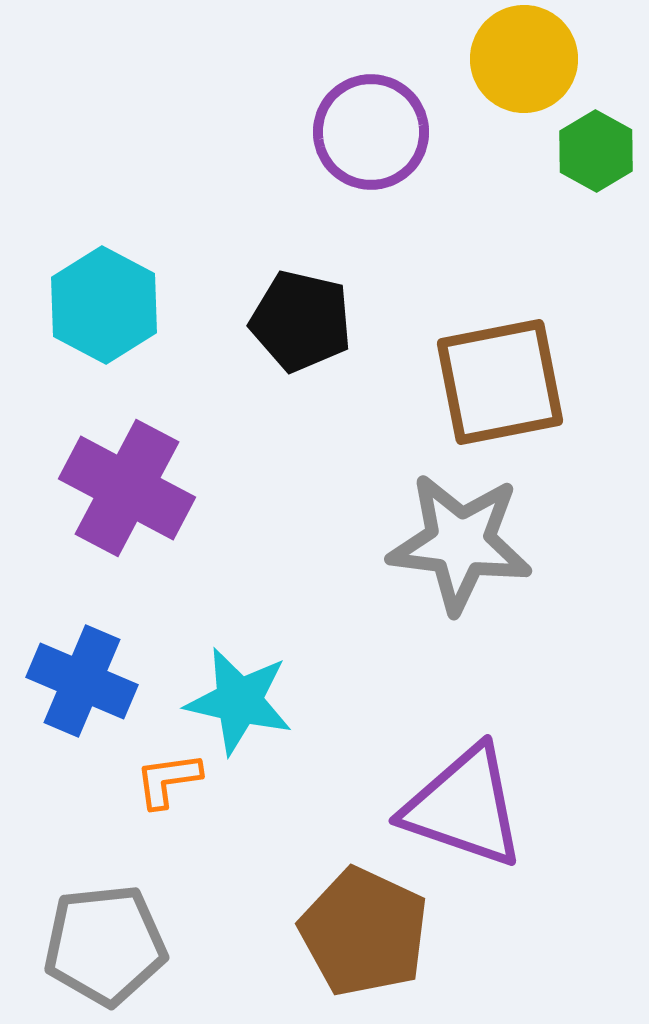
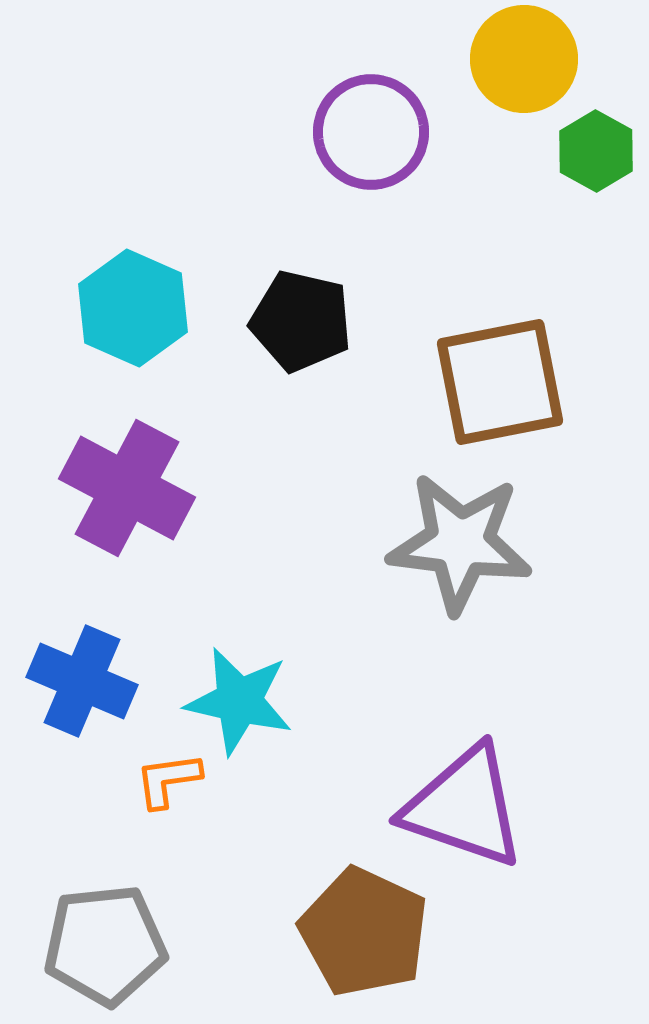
cyan hexagon: moved 29 px right, 3 px down; rotated 4 degrees counterclockwise
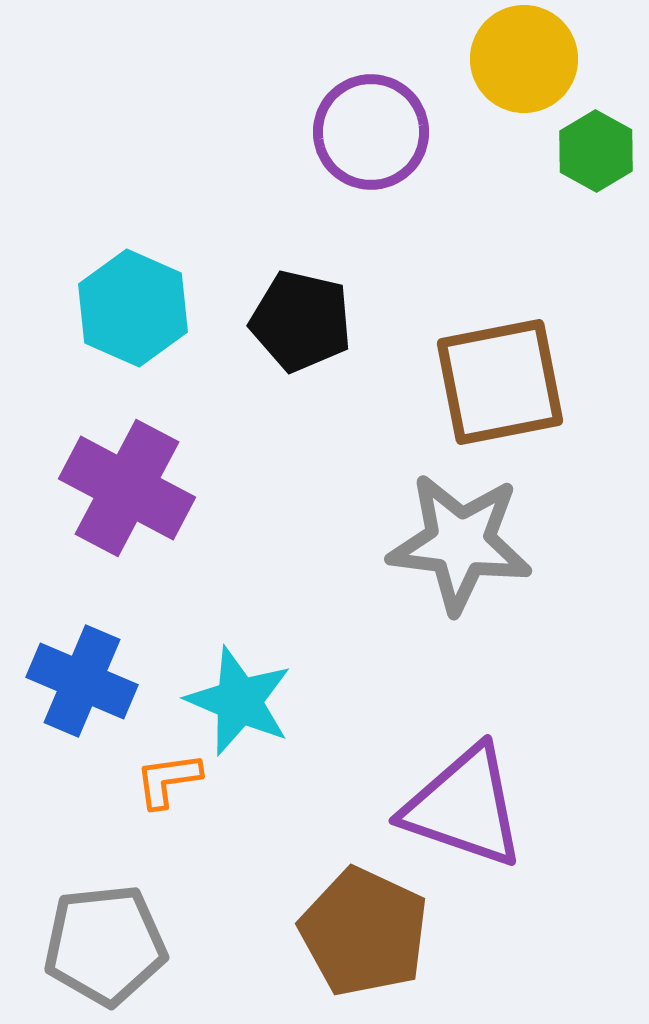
cyan star: rotated 10 degrees clockwise
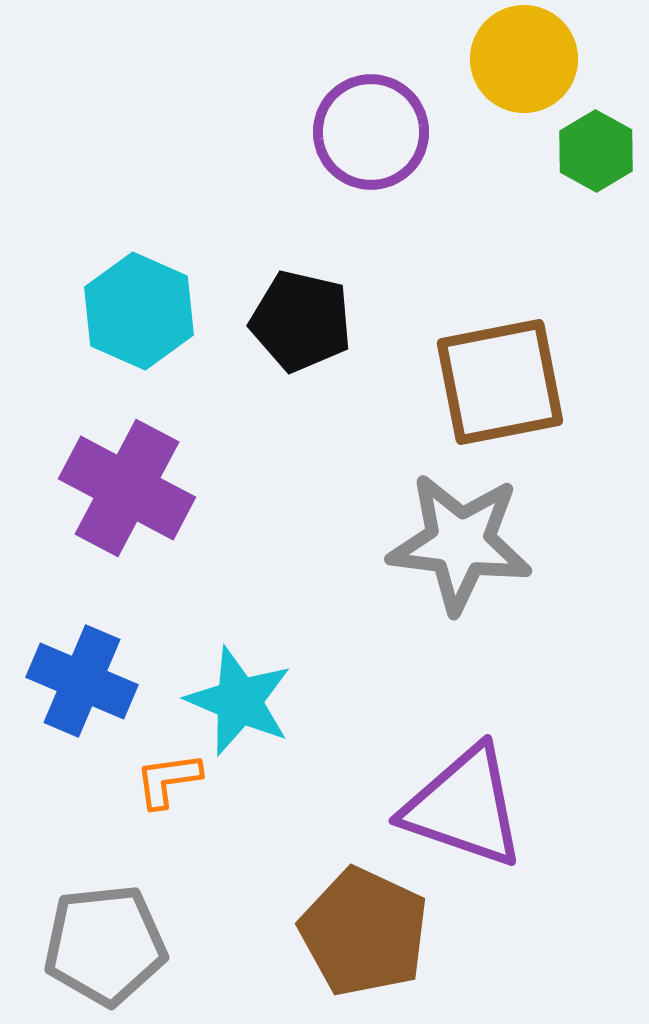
cyan hexagon: moved 6 px right, 3 px down
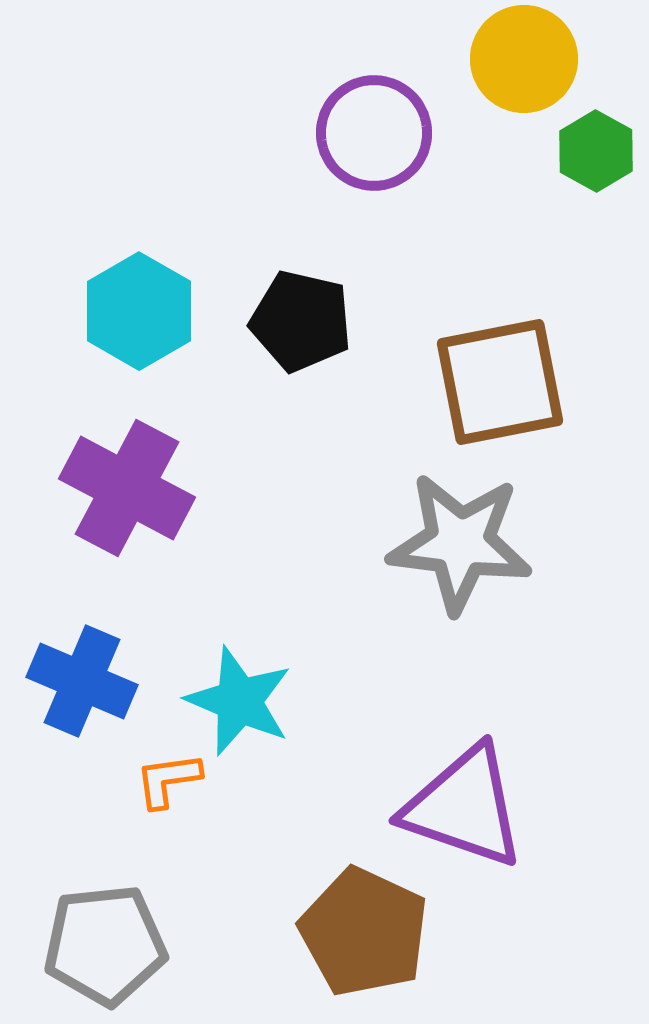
purple circle: moved 3 px right, 1 px down
cyan hexagon: rotated 6 degrees clockwise
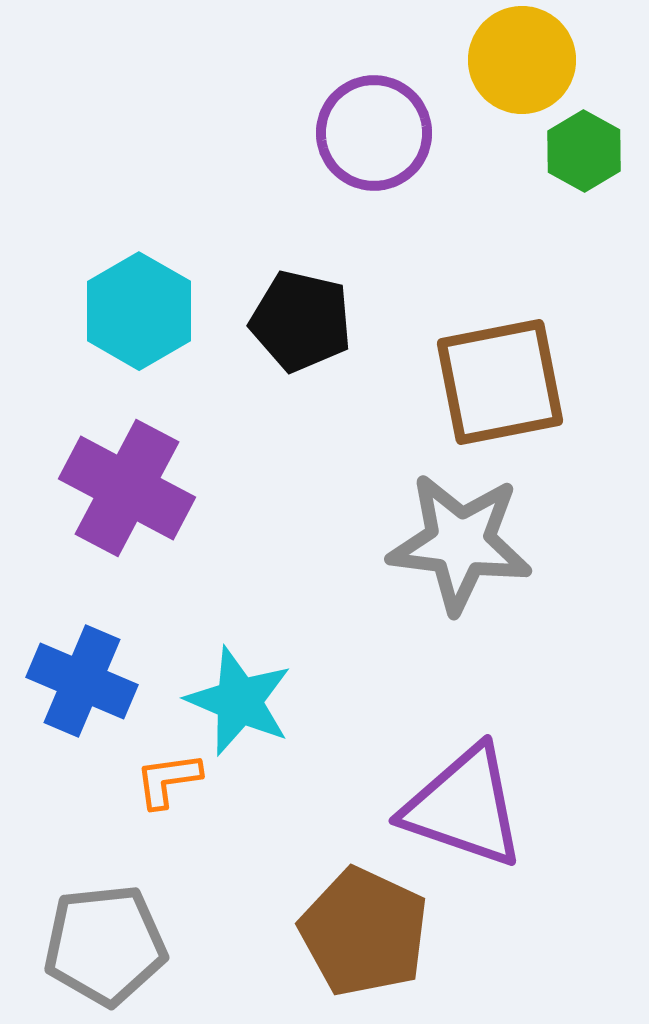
yellow circle: moved 2 px left, 1 px down
green hexagon: moved 12 px left
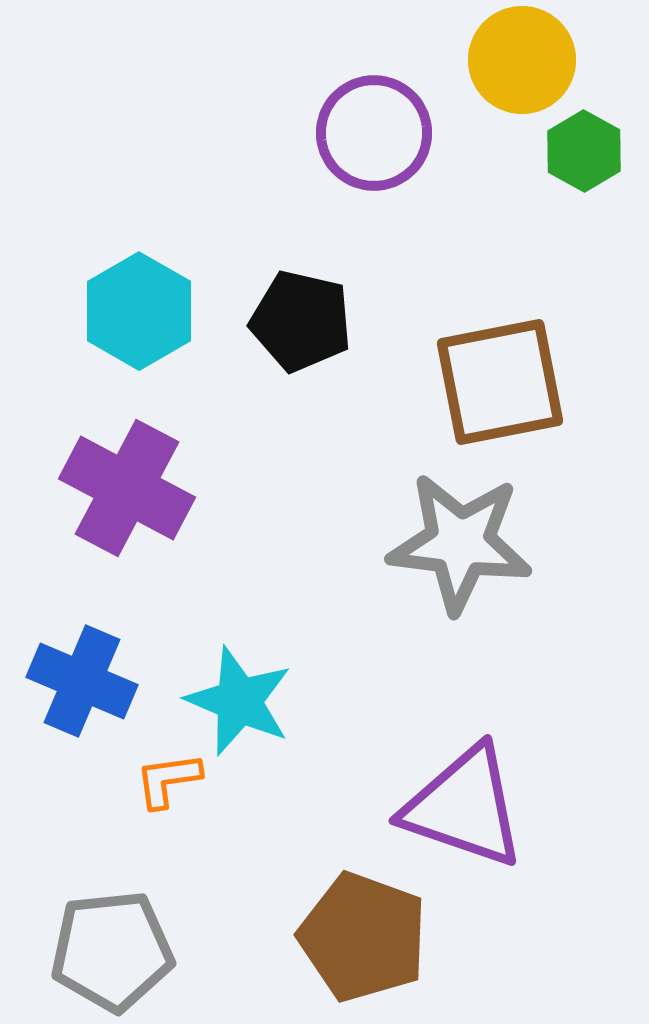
brown pentagon: moved 1 px left, 5 px down; rotated 5 degrees counterclockwise
gray pentagon: moved 7 px right, 6 px down
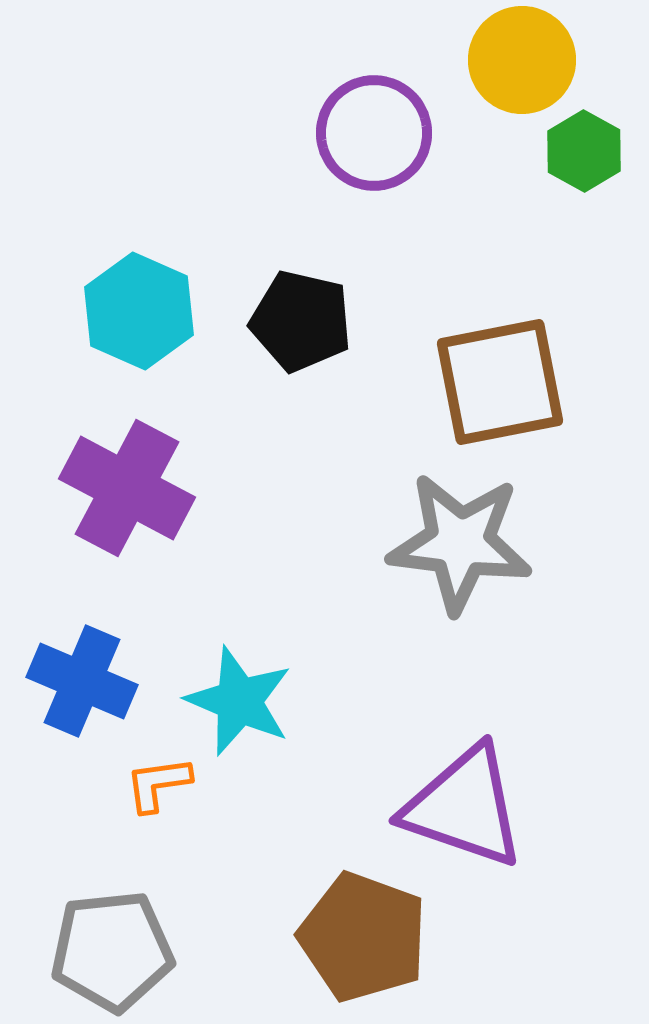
cyan hexagon: rotated 6 degrees counterclockwise
orange L-shape: moved 10 px left, 4 px down
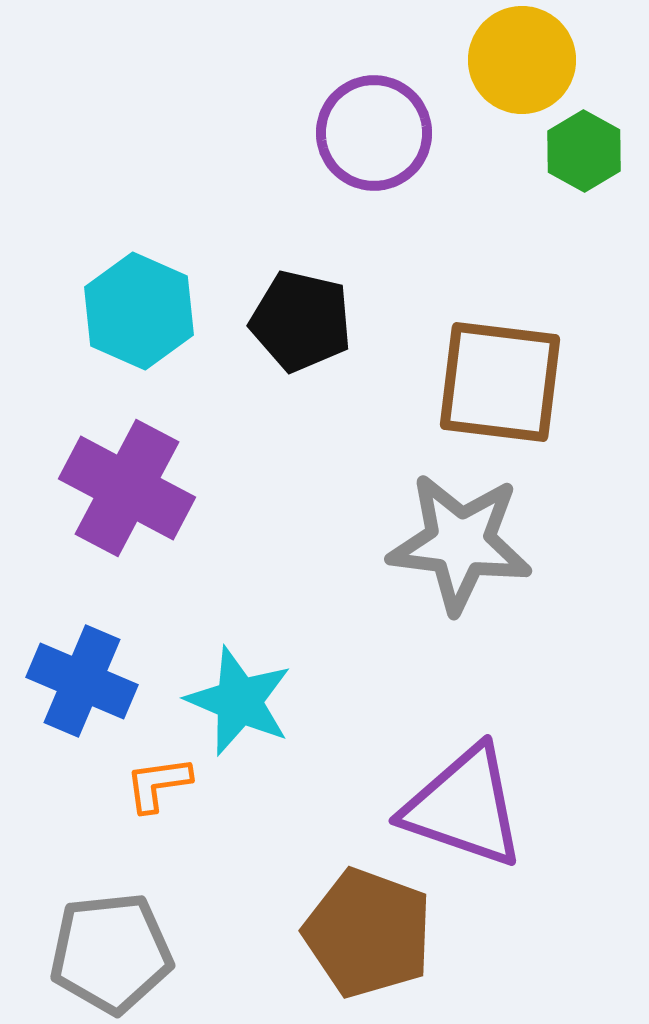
brown square: rotated 18 degrees clockwise
brown pentagon: moved 5 px right, 4 px up
gray pentagon: moved 1 px left, 2 px down
